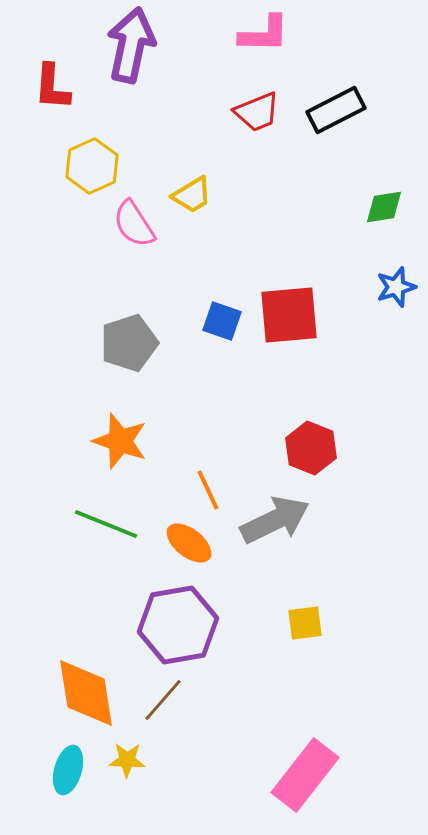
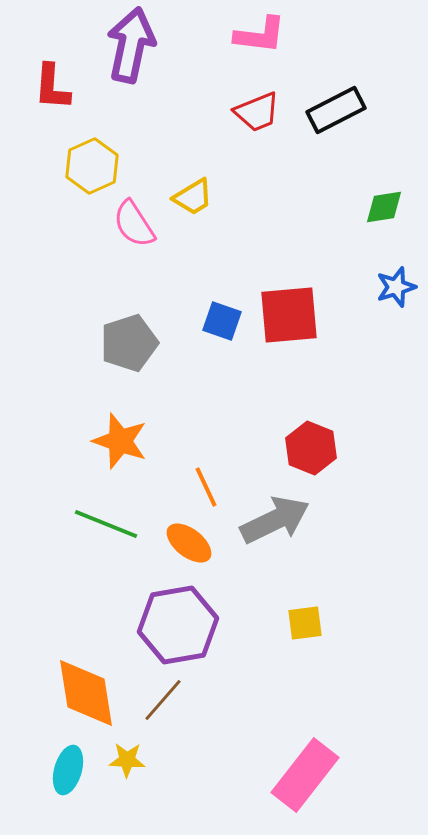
pink L-shape: moved 4 px left, 1 px down; rotated 6 degrees clockwise
yellow trapezoid: moved 1 px right, 2 px down
orange line: moved 2 px left, 3 px up
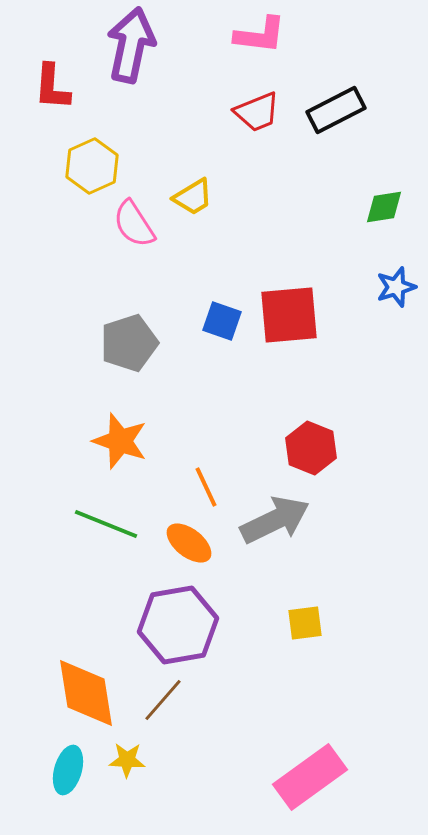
pink rectangle: moved 5 px right, 2 px down; rotated 16 degrees clockwise
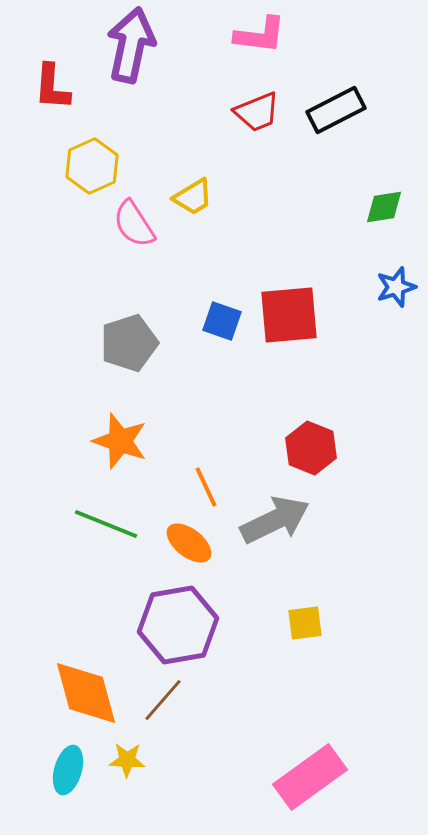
orange diamond: rotated 6 degrees counterclockwise
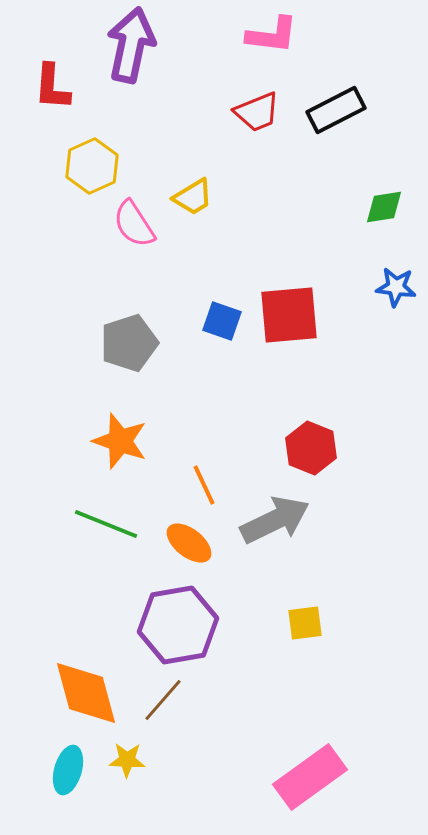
pink L-shape: moved 12 px right
blue star: rotated 24 degrees clockwise
orange line: moved 2 px left, 2 px up
